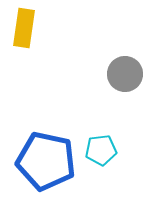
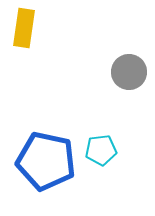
gray circle: moved 4 px right, 2 px up
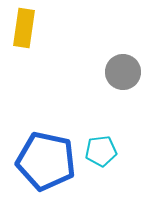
gray circle: moved 6 px left
cyan pentagon: moved 1 px down
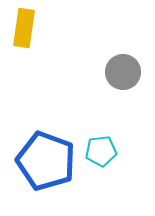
blue pentagon: rotated 8 degrees clockwise
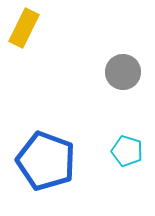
yellow rectangle: rotated 18 degrees clockwise
cyan pentagon: moved 26 px right; rotated 24 degrees clockwise
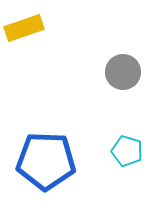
yellow rectangle: rotated 45 degrees clockwise
blue pentagon: rotated 18 degrees counterclockwise
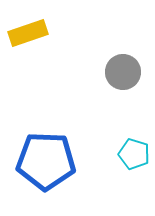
yellow rectangle: moved 4 px right, 5 px down
cyan pentagon: moved 7 px right, 3 px down
